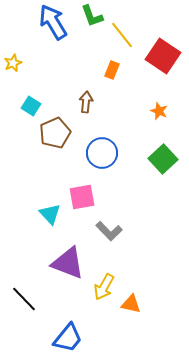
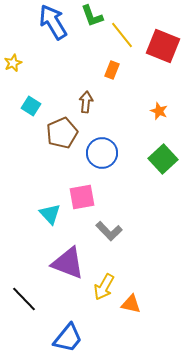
red square: moved 10 px up; rotated 12 degrees counterclockwise
brown pentagon: moved 7 px right
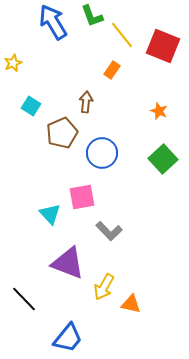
orange rectangle: rotated 12 degrees clockwise
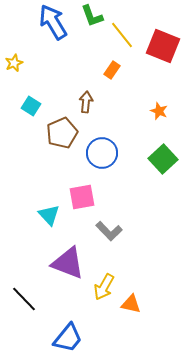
yellow star: moved 1 px right
cyan triangle: moved 1 px left, 1 px down
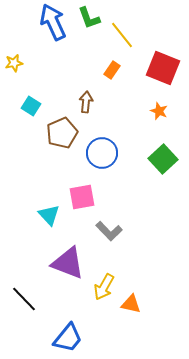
green L-shape: moved 3 px left, 2 px down
blue arrow: rotated 6 degrees clockwise
red square: moved 22 px down
yellow star: rotated 12 degrees clockwise
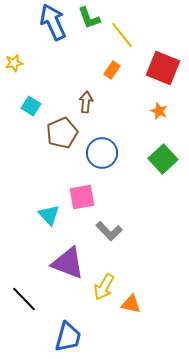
blue trapezoid: moved 1 px up; rotated 24 degrees counterclockwise
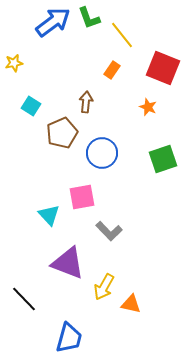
blue arrow: rotated 78 degrees clockwise
orange star: moved 11 px left, 4 px up
green square: rotated 24 degrees clockwise
blue trapezoid: moved 1 px right, 1 px down
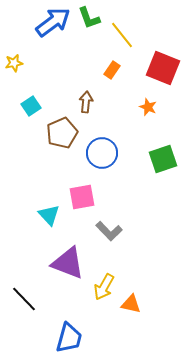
cyan square: rotated 24 degrees clockwise
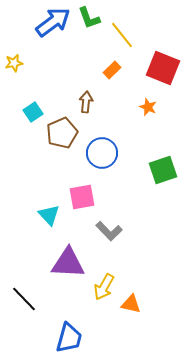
orange rectangle: rotated 12 degrees clockwise
cyan square: moved 2 px right, 6 px down
green square: moved 11 px down
purple triangle: rotated 18 degrees counterclockwise
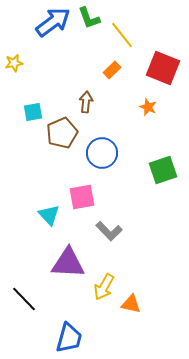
cyan square: rotated 24 degrees clockwise
